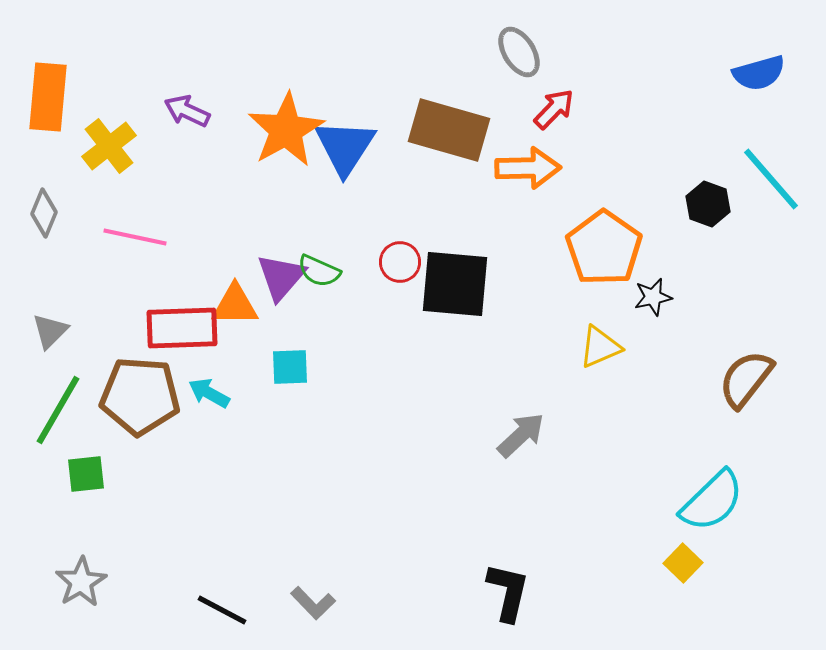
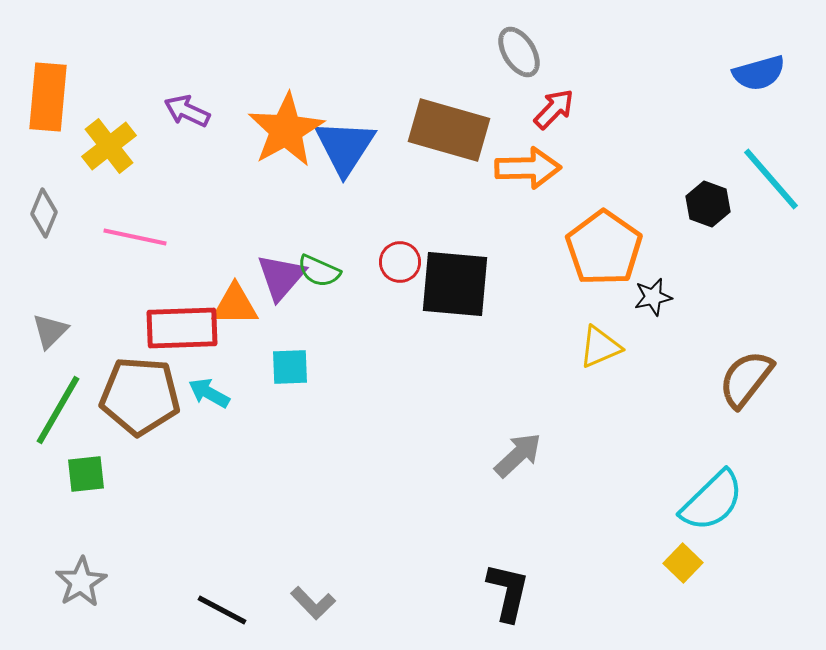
gray arrow: moved 3 px left, 20 px down
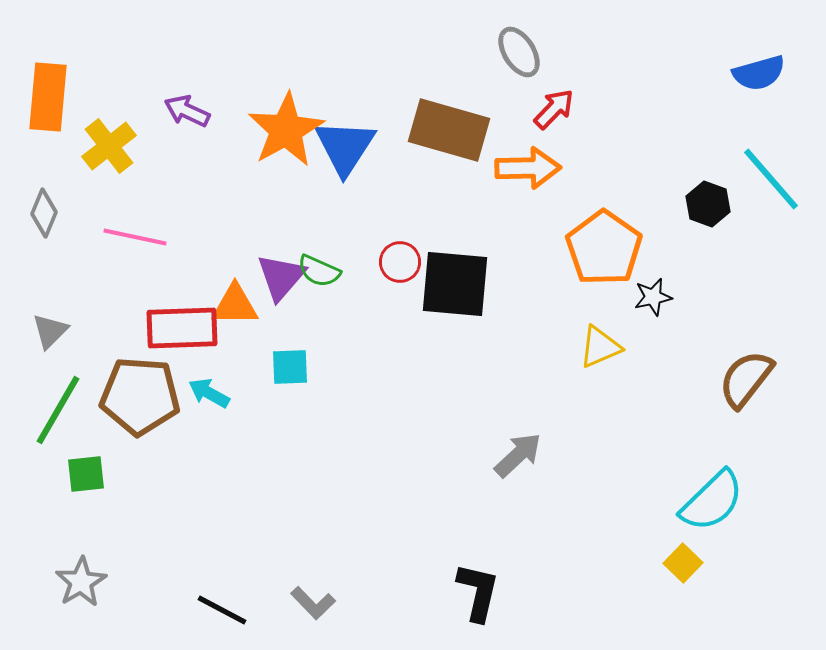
black L-shape: moved 30 px left
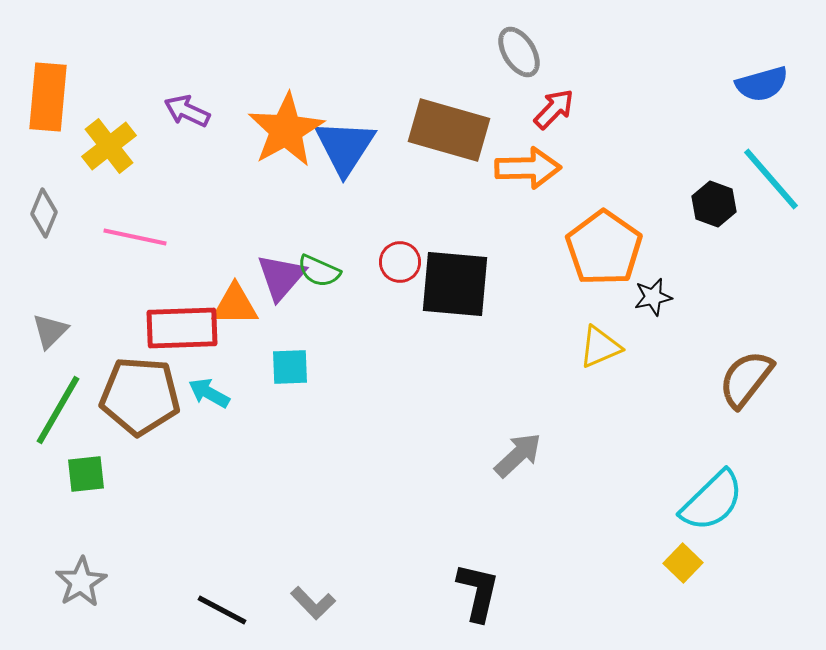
blue semicircle: moved 3 px right, 11 px down
black hexagon: moved 6 px right
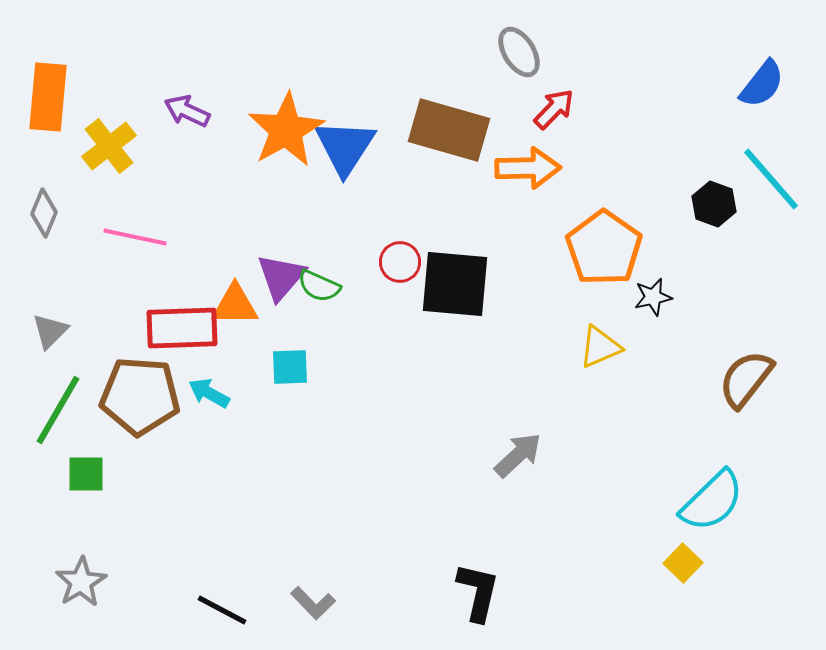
blue semicircle: rotated 36 degrees counterclockwise
green semicircle: moved 15 px down
green square: rotated 6 degrees clockwise
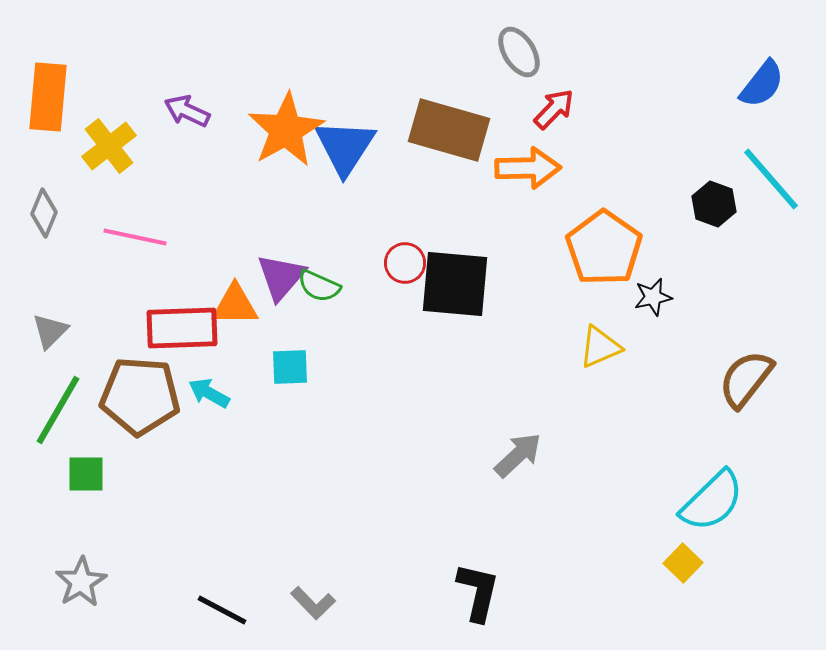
red circle: moved 5 px right, 1 px down
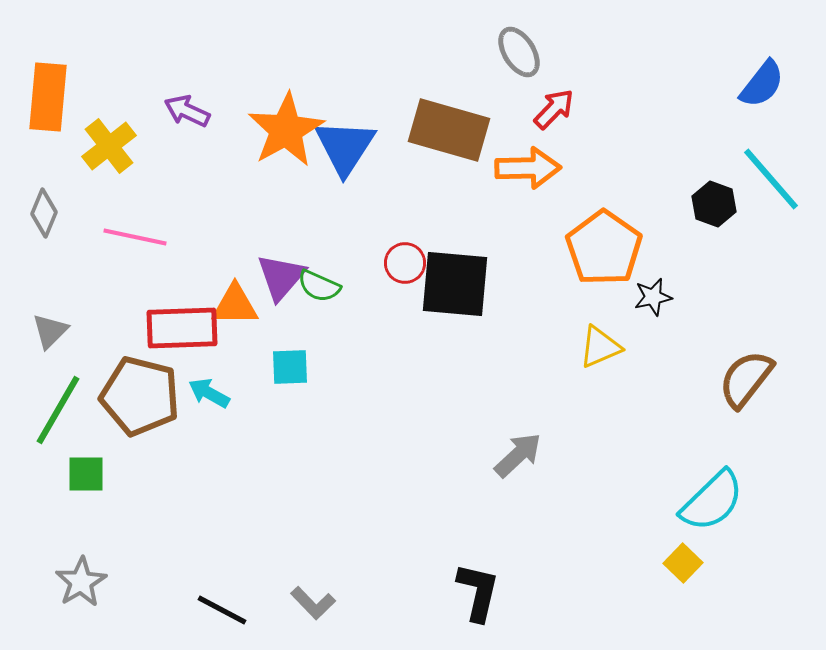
brown pentagon: rotated 10 degrees clockwise
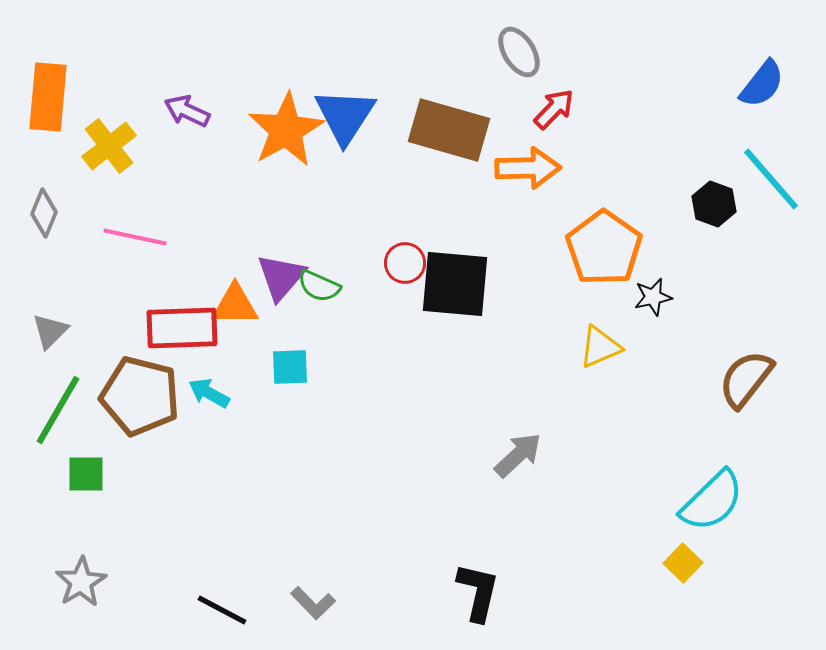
blue triangle: moved 31 px up
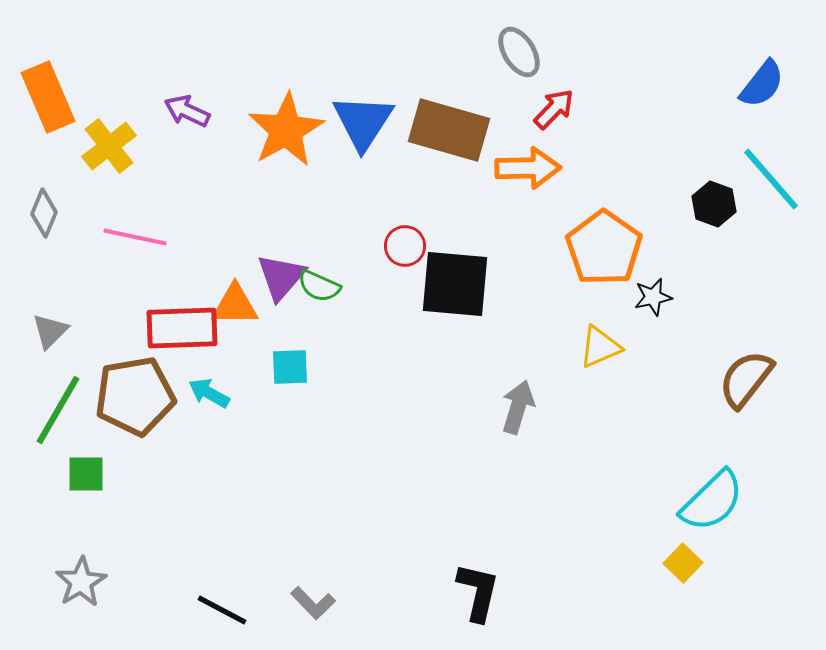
orange rectangle: rotated 28 degrees counterclockwise
blue triangle: moved 18 px right, 6 px down
red circle: moved 17 px up
brown pentagon: moved 5 px left; rotated 24 degrees counterclockwise
gray arrow: moved 48 px up; rotated 30 degrees counterclockwise
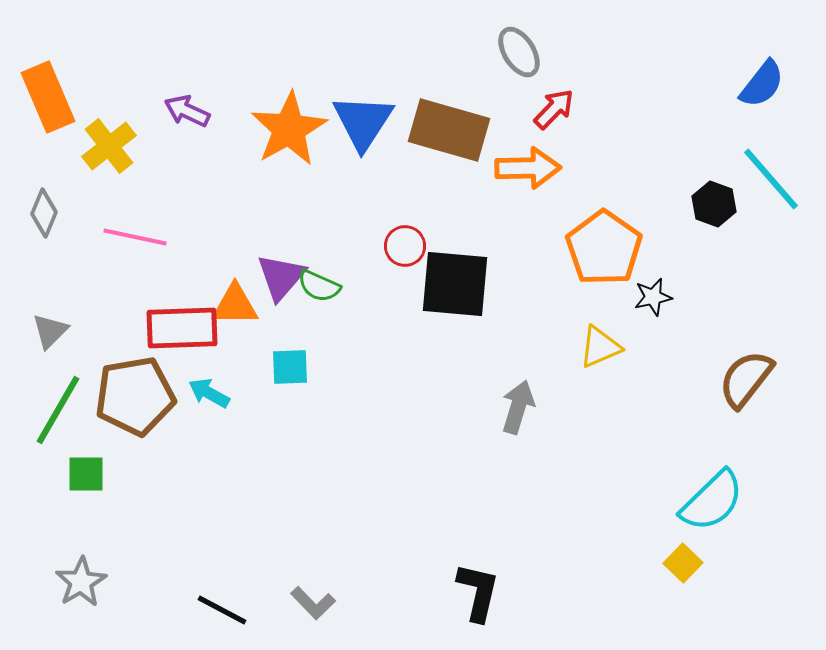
orange star: moved 3 px right, 1 px up
